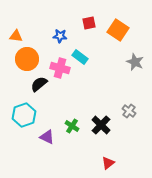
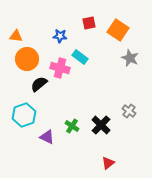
gray star: moved 5 px left, 4 px up
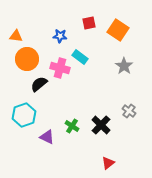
gray star: moved 6 px left, 8 px down; rotated 12 degrees clockwise
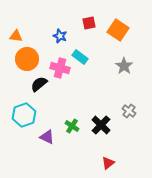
blue star: rotated 16 degrees clockwise
